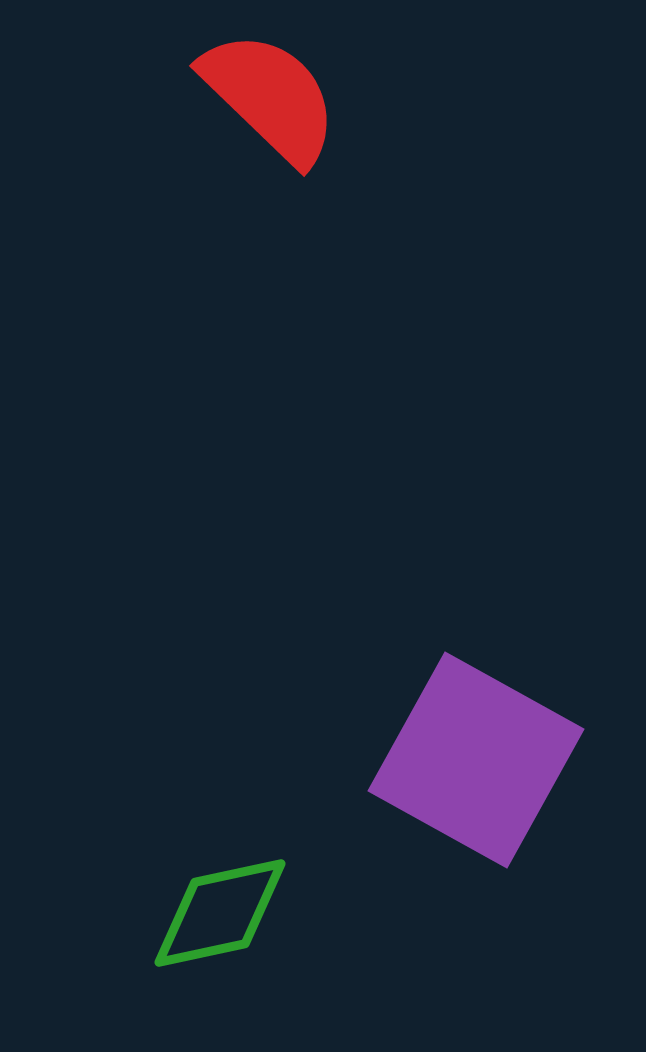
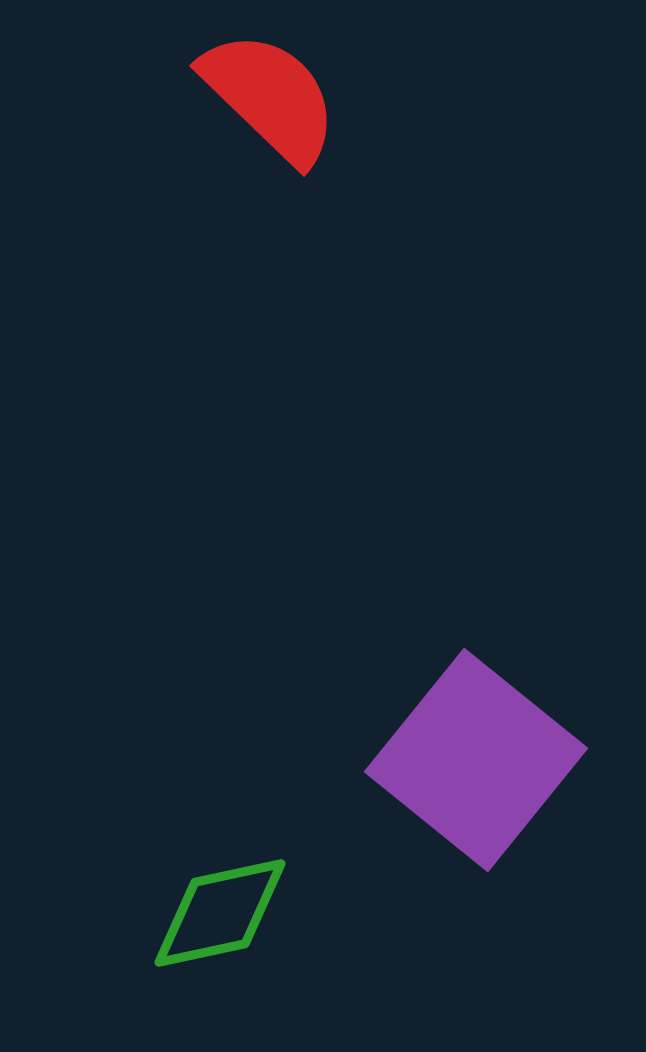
purple square: rotated 10 degrees clockwise
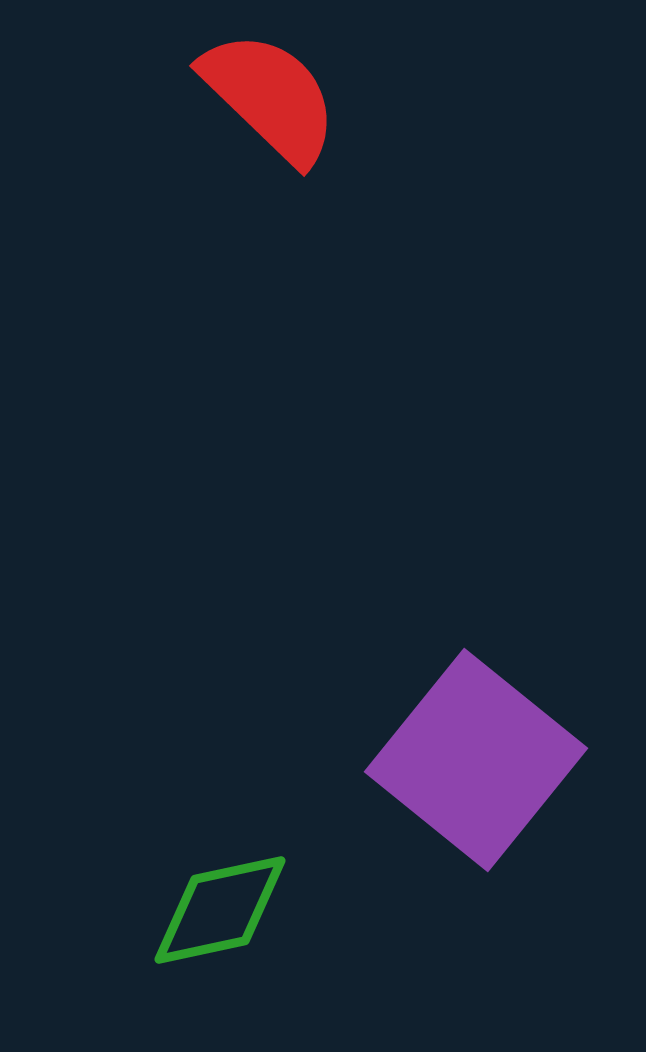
green diamond: moved 3 px up
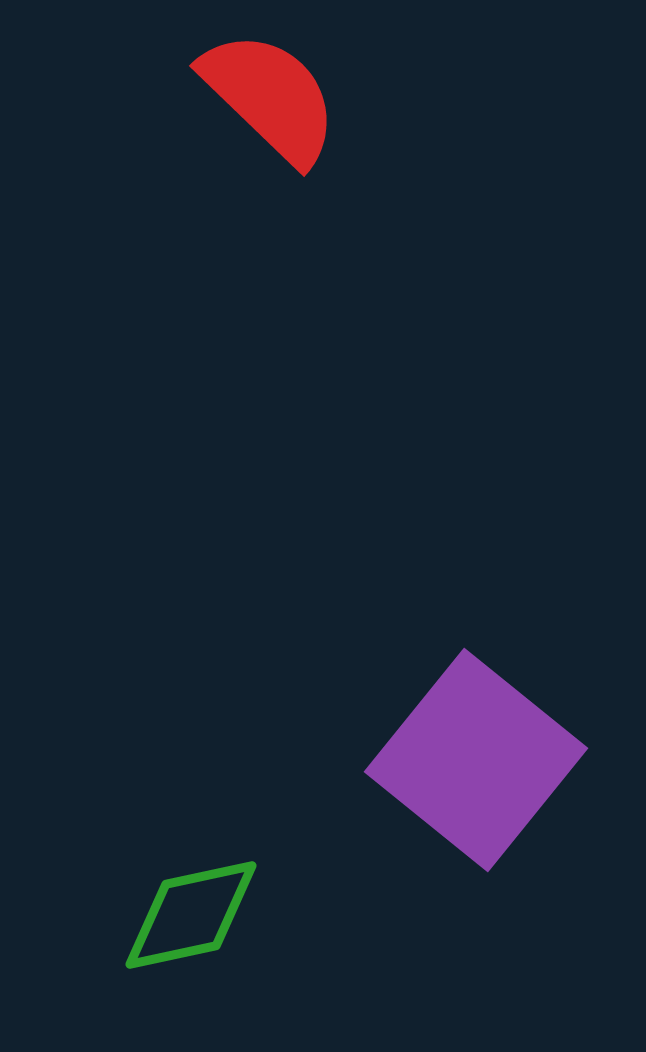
green diamond: moved 29 px left, 5 px down
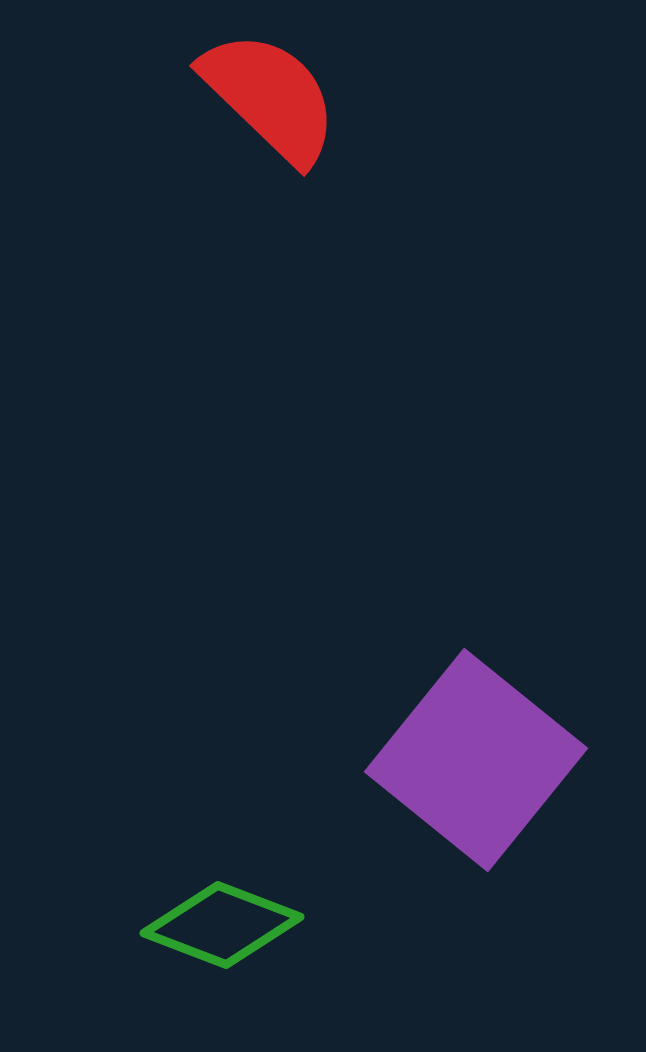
green diamond: moved 31 px right, 10 px down; rotated 33 degrees clockwise
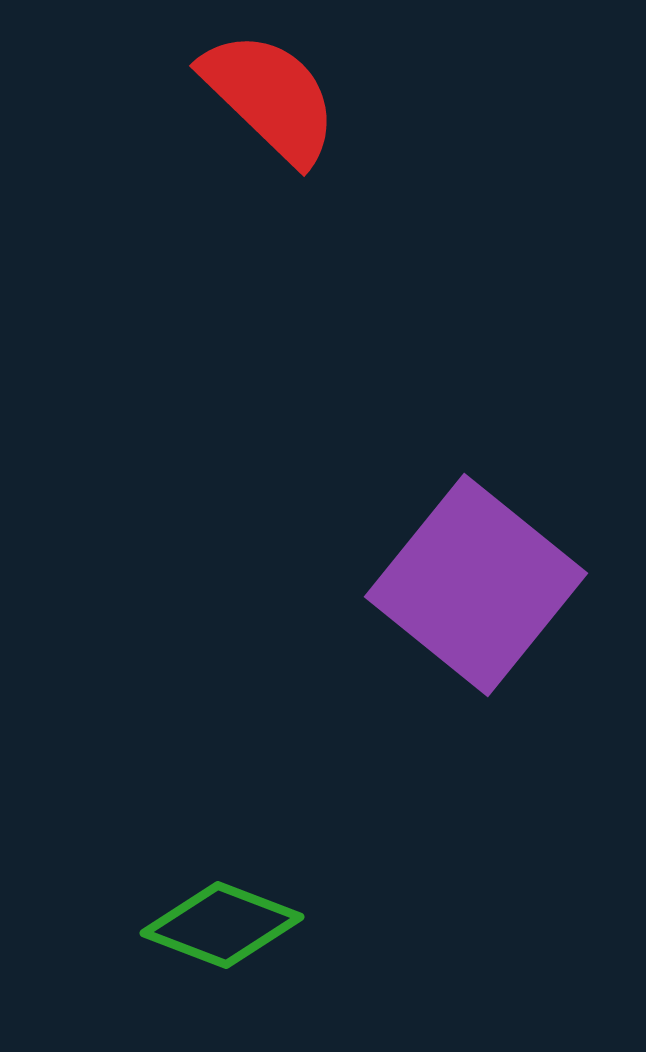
purple square: moved 175 px up
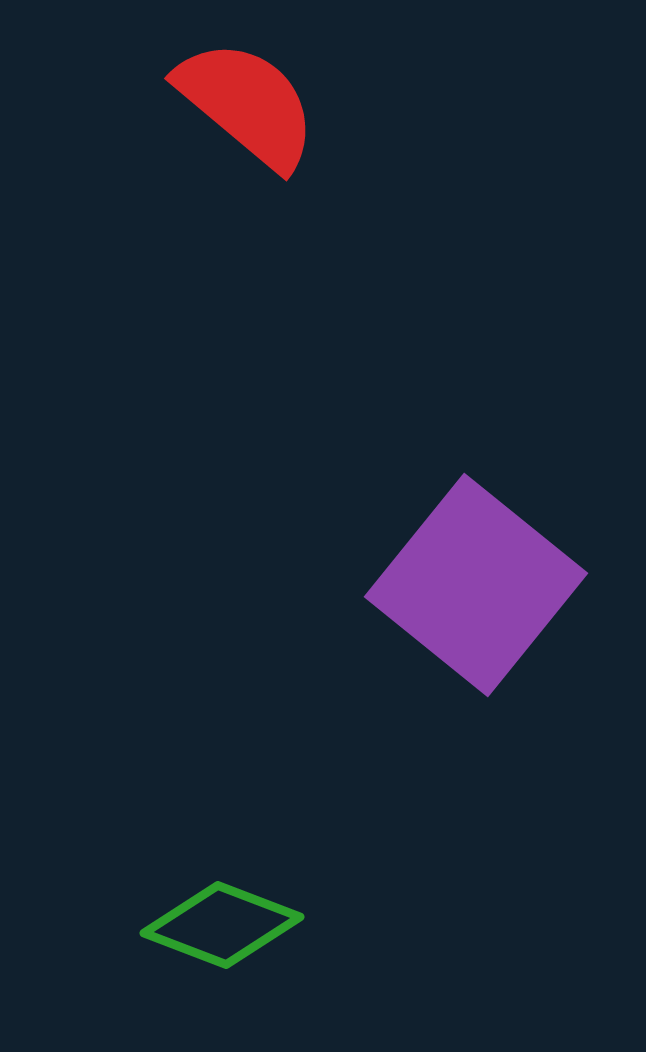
red semicircle: moved 23 px left, 7 px down; rotated 4 degrees counterclockwise
